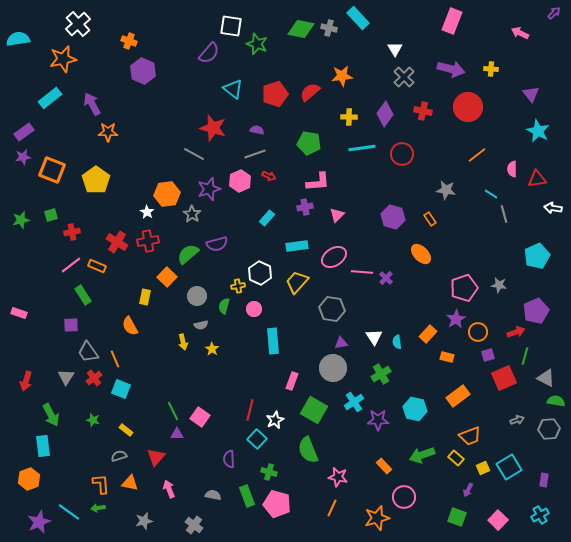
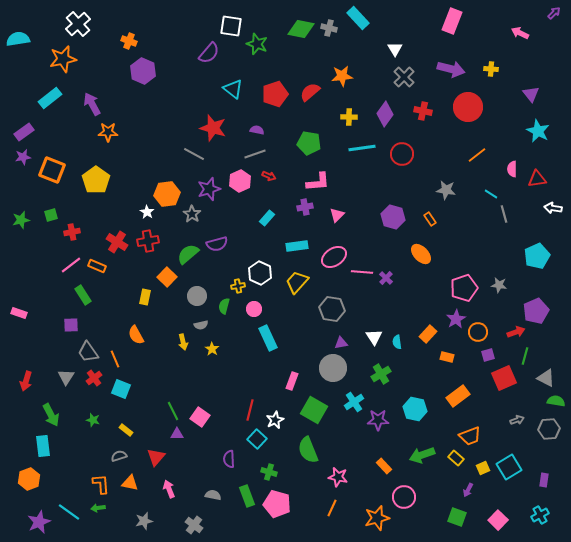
orange semicircle at (130, 326): moved 6 px right, 9 px down
cyan rectangle at (273, 341): moved 5 px left, 3 px up; rotated 20 degrees counterclockwise
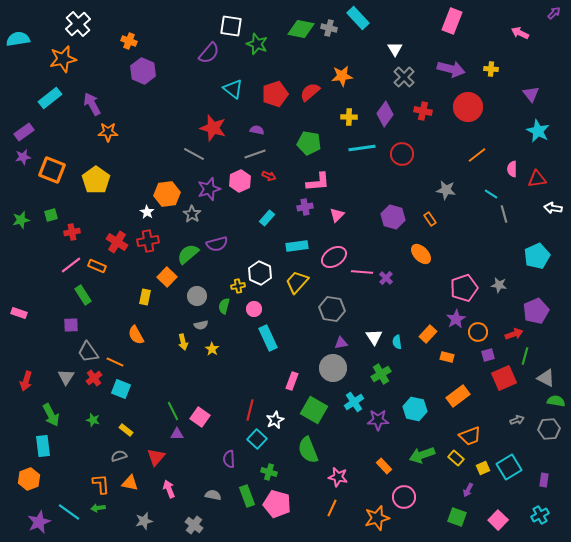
red arrow at (516, 332): moved 2 px left, 2 px down
orange line at (115, 359): moved 3 px down; rotated 42 degrees counterclockwise
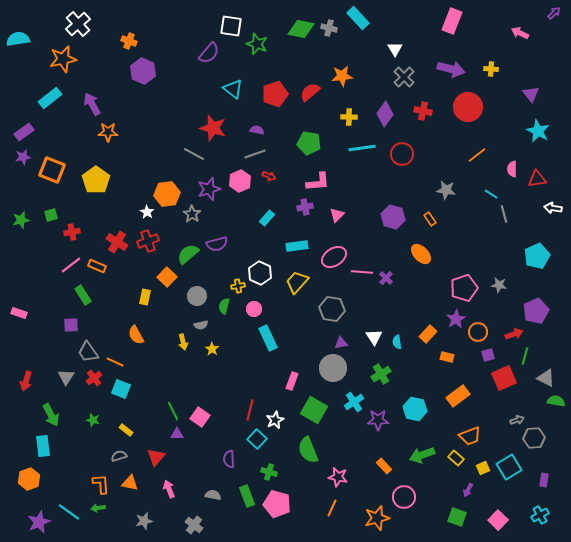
red cross at (148, 241): rotated 10 degrees counterclockwise
gray hexagon at (549, 429): moved 15 px left, 9 px down
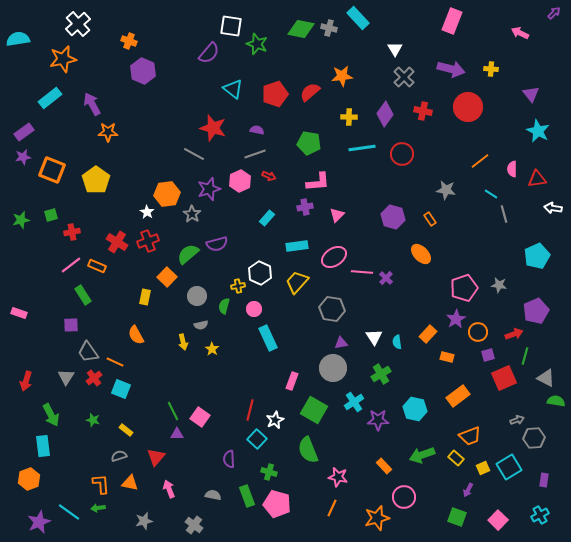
orange line at (477, 155): moved 3 px right, 6 px down
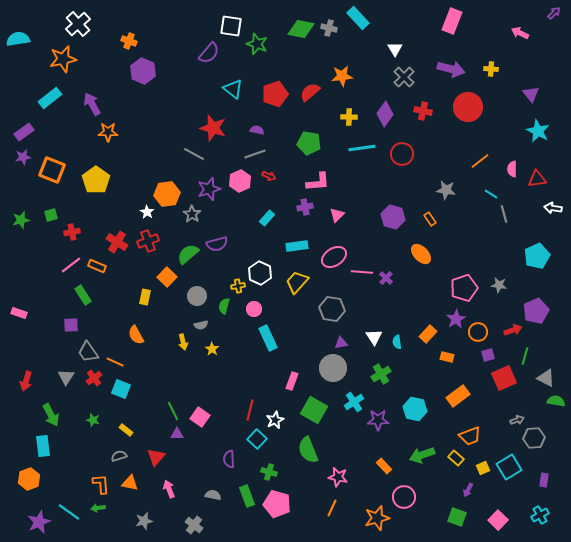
red arrow at (514, 334): moved 1 px left, 4 px up
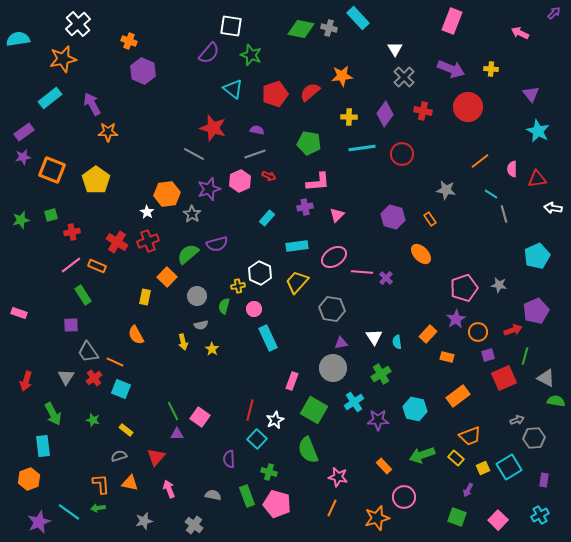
green star at (257, 44): moved 6 px left, 11 px down
purple arrow at (451, 69): rotated 8 degrees clockwise
green arrow at (51, 415): moved 2 px right, 1 px up
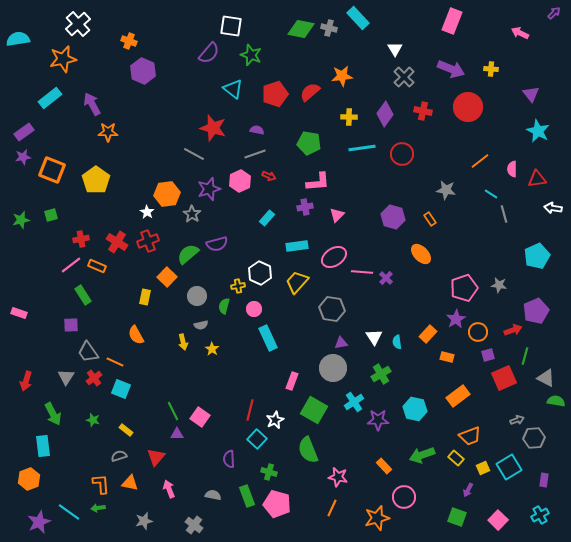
red cross at (72, 232): moved 9 px right, 7 px down
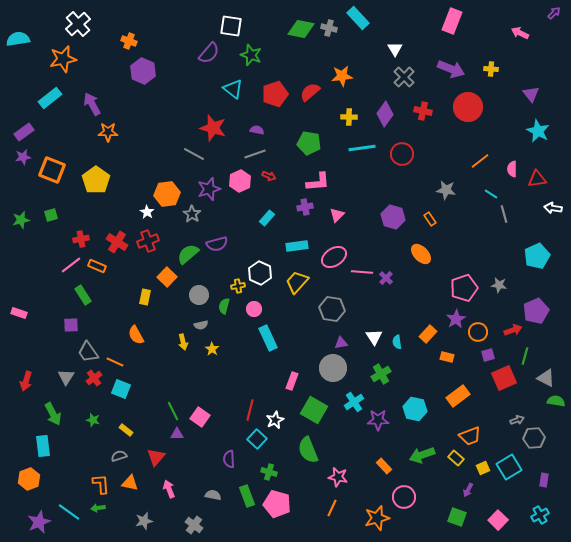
gray circle at (197, 296): moved 2 px right, 1 px up
